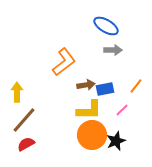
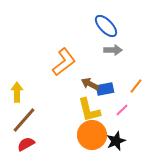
blue ellipse: rotated 15 degrees clockwise
brown arrow: moved 4 px right, 1 px up; rotated 144 degrees counterclockwise
yellow L-shape: rotated 76 degrees clockwise
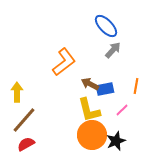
gray arrow: rotated 48 degrees counterclockwise
orange line: rotated 28 degrees counterclockwise
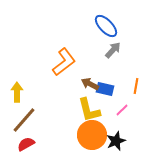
blue rectangle: rotated 24 degrees clockwise
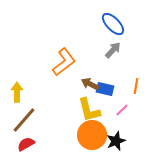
blue ellipse: moved 7 px right, 2 px up
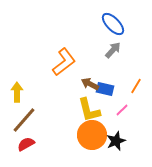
orange line: rotated 21 degrees clockwise
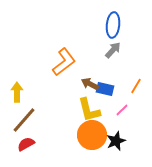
blue ellipse: moved 1 px down; rotated 50 degrees clockwise
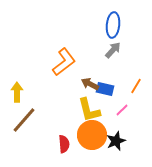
red semicircle: moved 38 px right; rotated 114 degrees clockwise
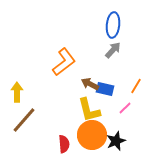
pink line: moved 3 px right, 2 px up
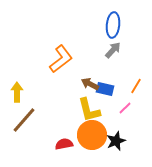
orange L-shape: moved 3 px left, 3 px up
red semicircle: rotated 96 degrees counterclockwise
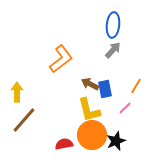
blue rectangle: rotated 66 degrees clockwise
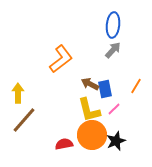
yellow arrow: moved 1 px right, 1 px down
pink line: moved 11 px left, 1 px down
